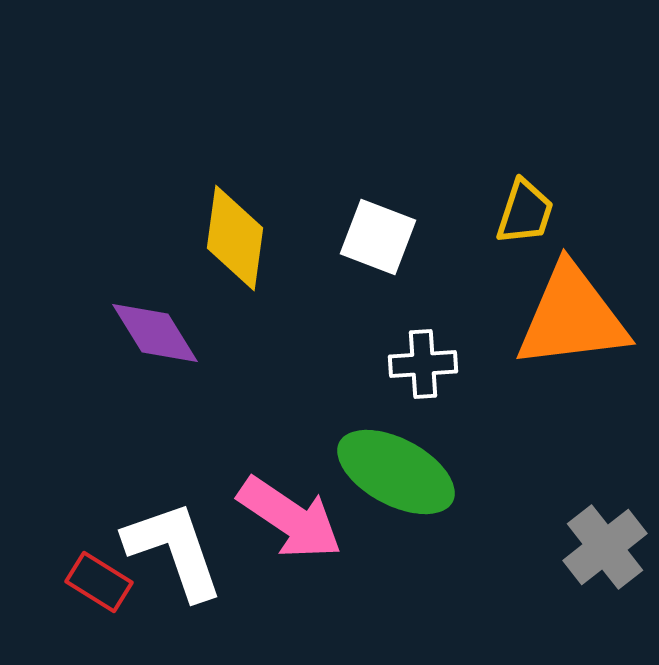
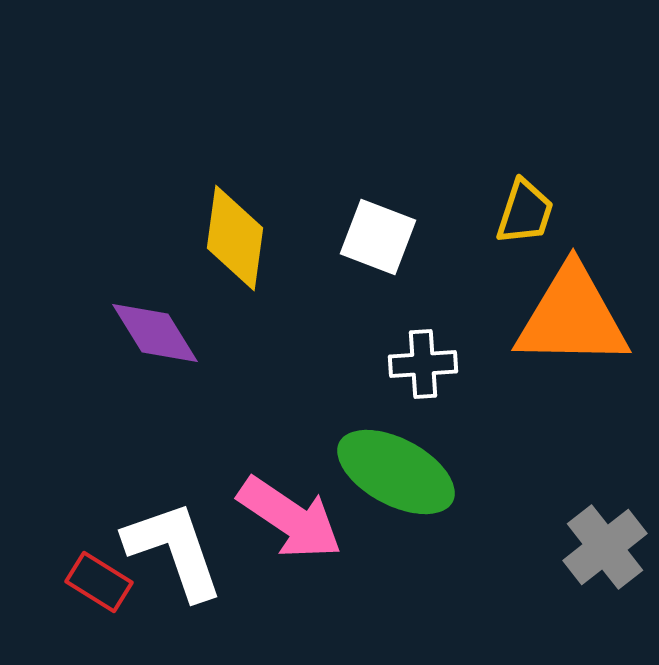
orange triangle: rotated 8 degrees clockwise
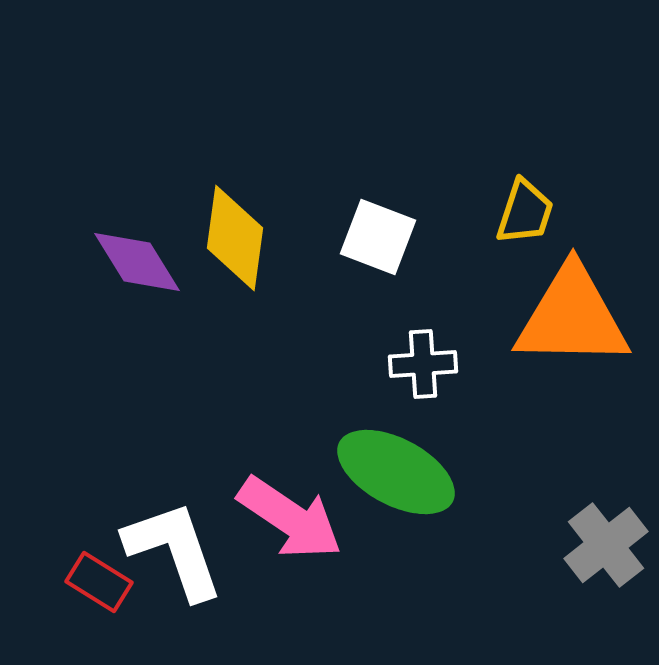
purple diamond: moved 18 px left, 71 px up
gray cross: moved 1 px right, 2 px up
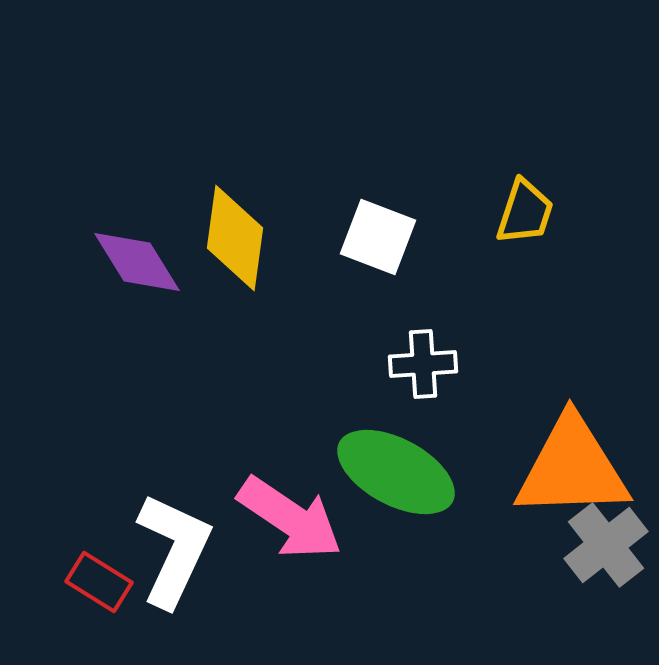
orange triangle: moved 151 px down; rotated 3 degrees counterclockwise
white L-shape: rotated 44 degrees clockwise
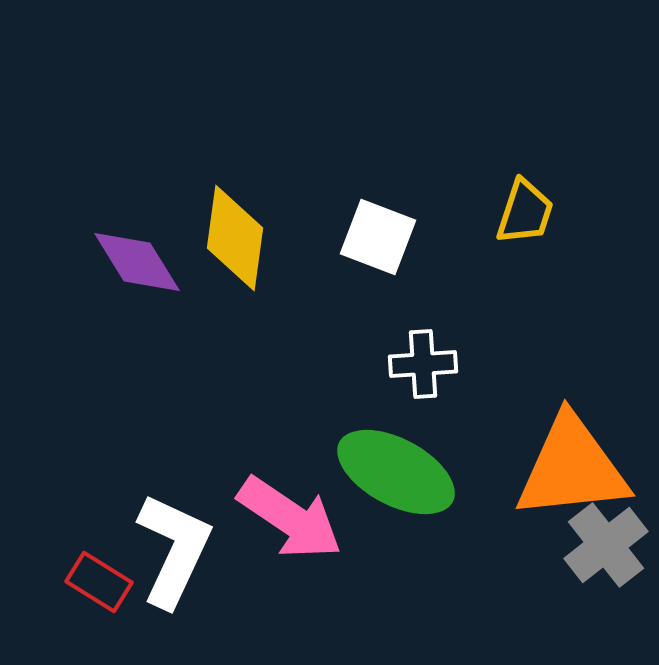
orange triangle: rotated 4 degrees counterclockwise
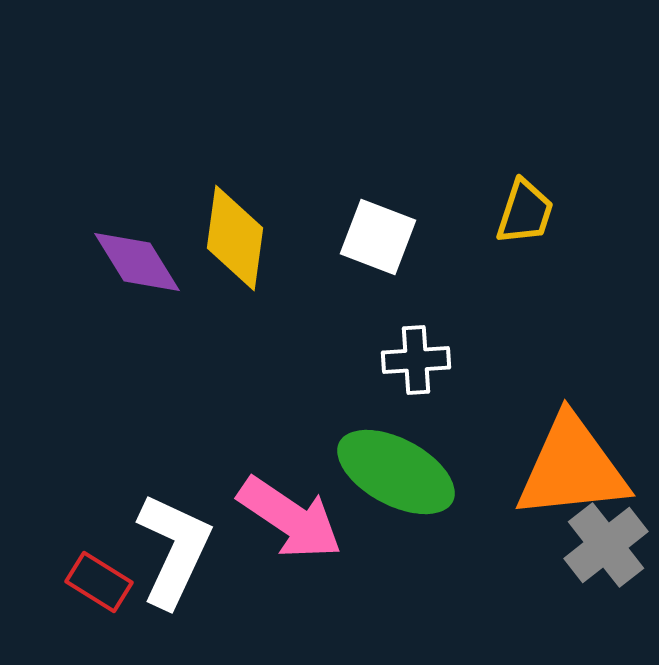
white cross: moved 7 px left, 4 px up
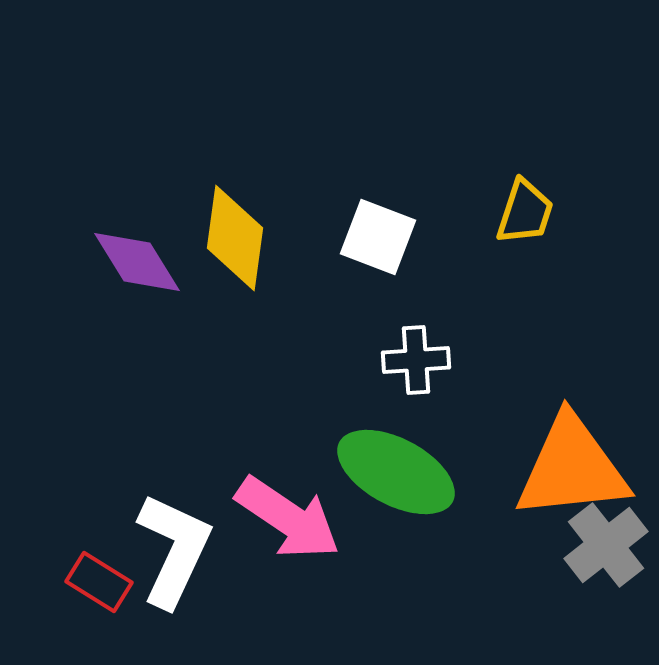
pink arrow: moved 2 px left
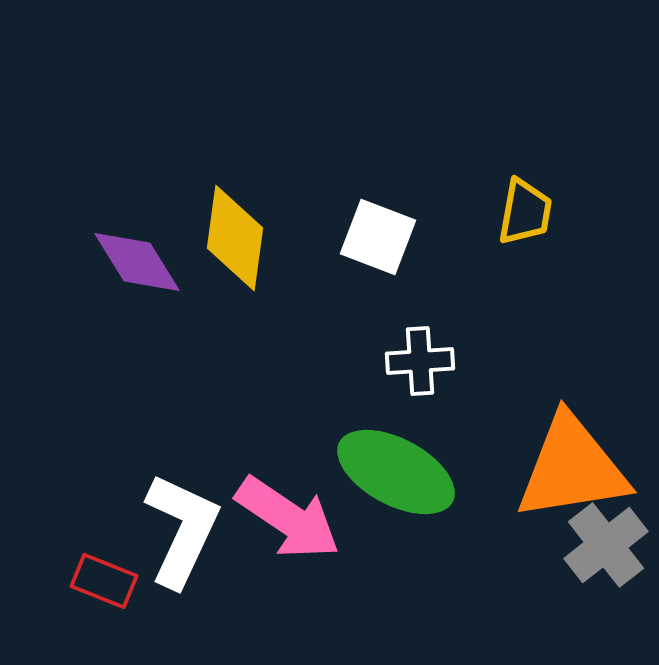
yellow trapezoid: rotated 8 degrees counterclockwise
white cross: moved 4 px right, 1 px down
orange triangle: rotated 3 degrees counterclockwise
white L-shape: moved 8 px right, 20 px up
red rectangle: moved 5 px right, 1 px up; rotated 10 degrees counterclockwise
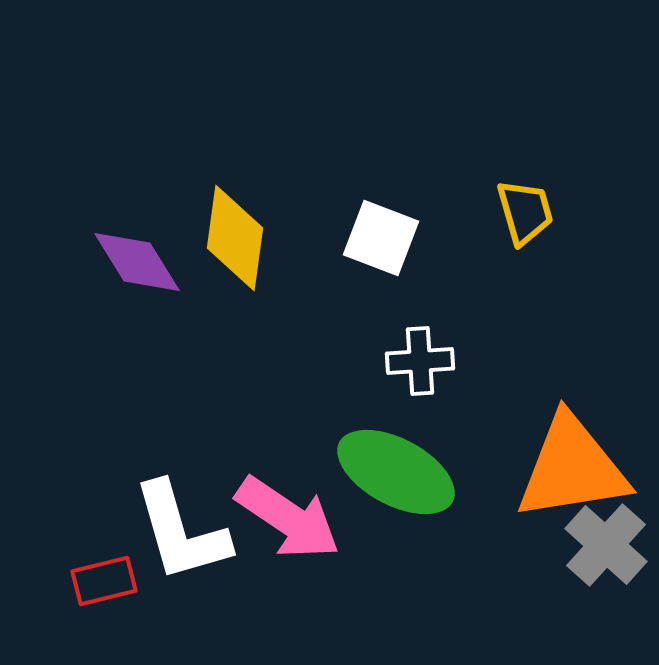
yellow trapezoid: rotated 26 degrees counterclockwise
white square: moved 3 px right, 1 px down
white L-shape: moved 1 px left, 2 px down; rotated 139 degrees clockwise
gray cross: rotated 10 degrees counterclockwise
red rectangle: rotated 36 degrees counterclockwise
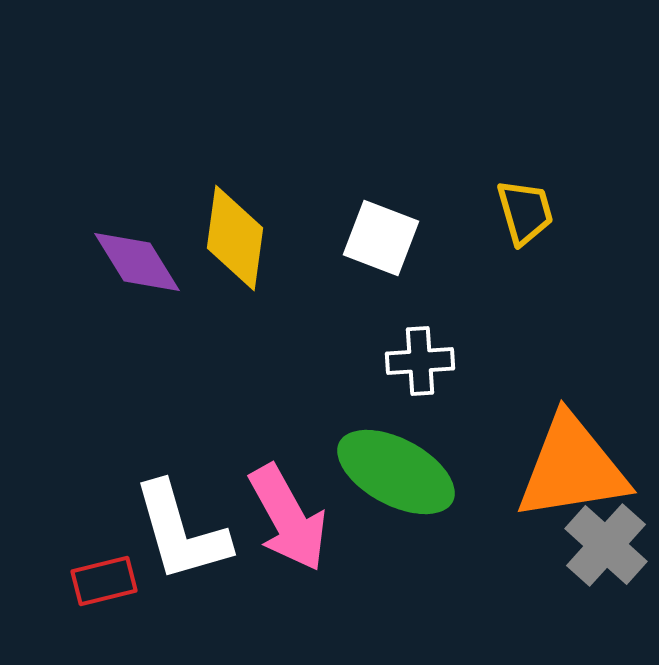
pink arrow: rotated 27 degrees clockwise
